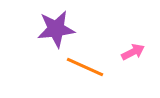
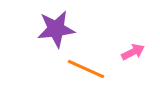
orange line: moved 1 px right, 2 px down
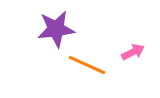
orange line: moved 1 px right, 4 px up
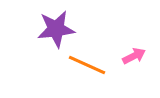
pink arrow: moved 1 px right, 4 px down
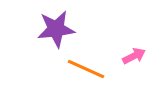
orange line: moved 1 px left, 4 px down
